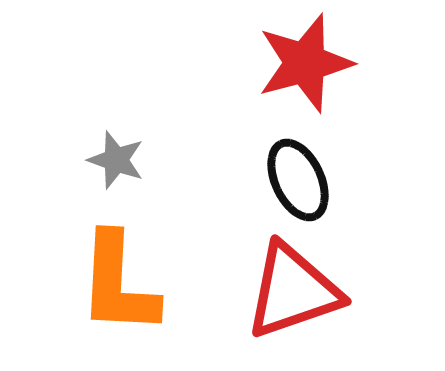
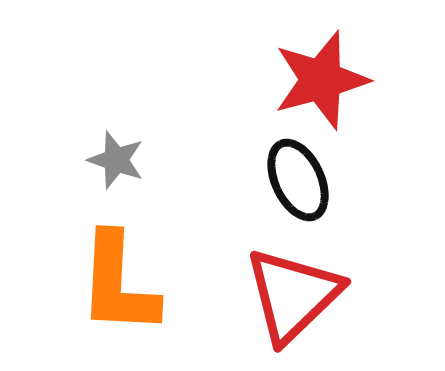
red star: moved 16 px right, 17 px down
red triangle: moved 4 px down; rotated 25 degrees counterclockwise
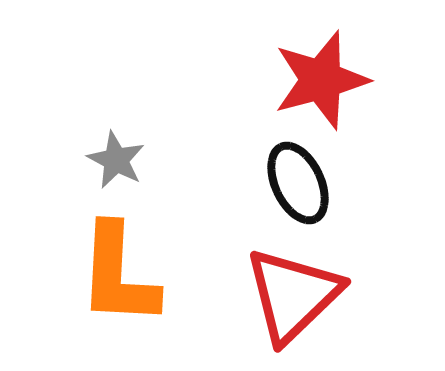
gray star: rotated 8 degrees clockwise
black ellipse: moved 3 px down
orange L-shape: moved 9 px up
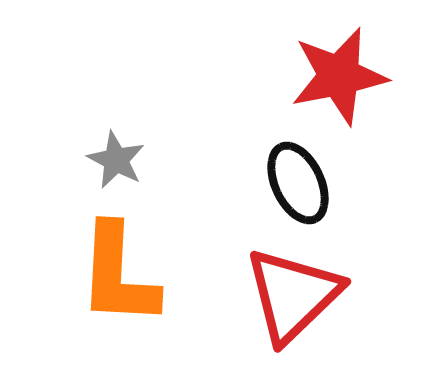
red star: moved 18 px right, 4 px up; rotated 4 degrees clockwise
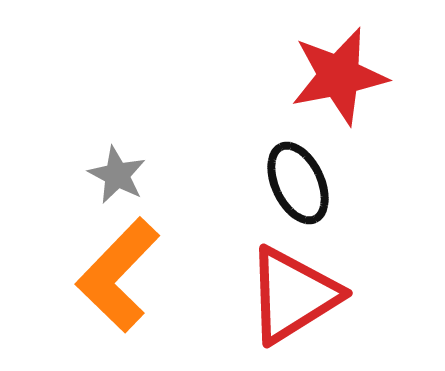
gray star: moved 1 px right, 15 px down
orange L-shape: rotated 41 degrees clockwise
red triangle: rotated 12 degrees clockwise
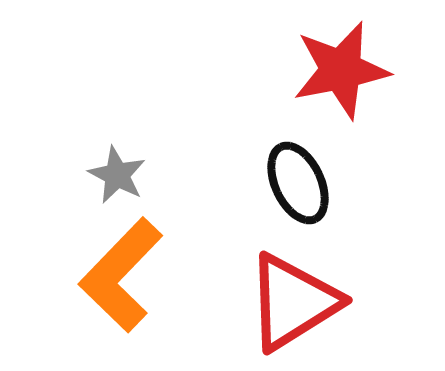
red star: moved 2 px right, 6 px up
orange L-shape: moved 3 px right
red triangle: moved 7 px down
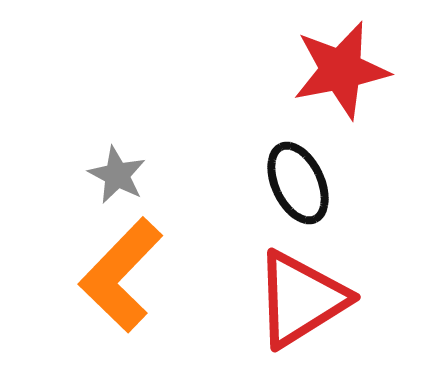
red triangle: moved 8 px right, 3 px up
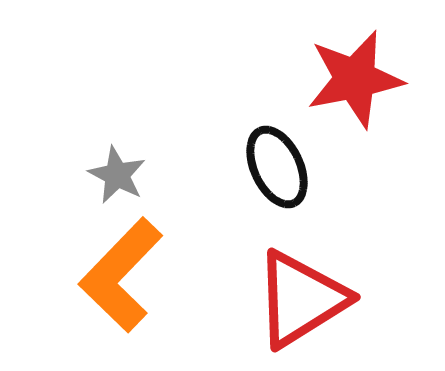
red star: moved 14 px right, 9 px down
black ellipse: moved 21 px left, 16 px up
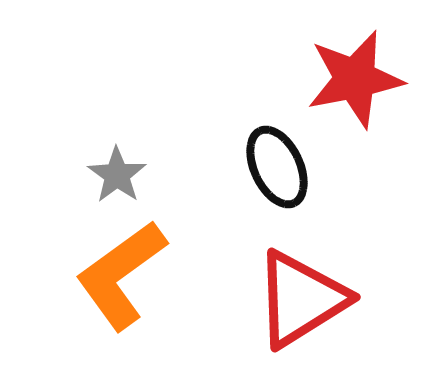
gray star: rotated 8 degrees clockwise
orange L-shape: rotated 10 degrees clockwise
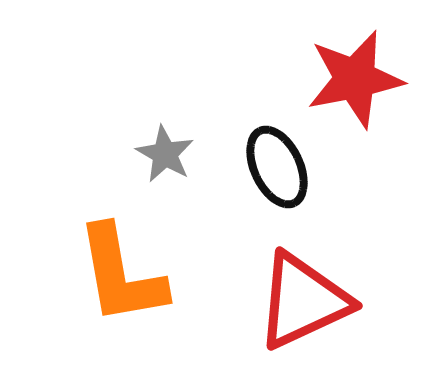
gray star: moved 48 px right, 21 px up; rotated 6 degrees counterclockwise
orange L-shape: rotated 64 degrees counterclockwise
red triangle: moved 2 px right, 2 px down; rotated 7 degrees clockwise
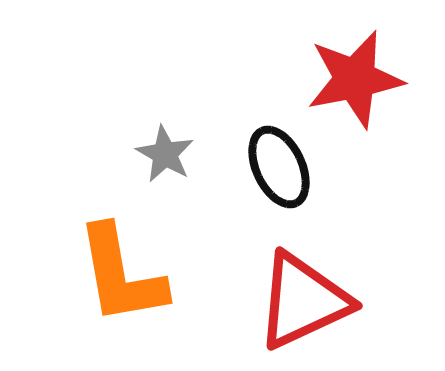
black ellipse: moved 2 px right
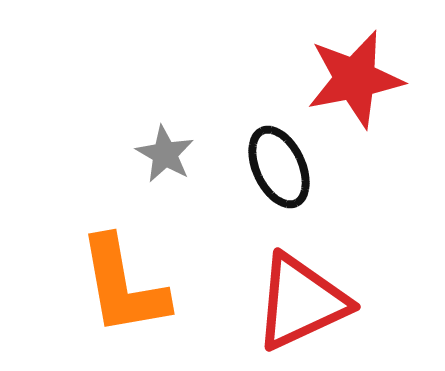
orange L-shape: moved 2 px right, 11 px down
red triangle: moved 2 px left, 1 px down
